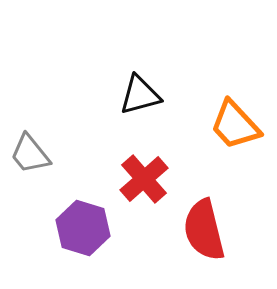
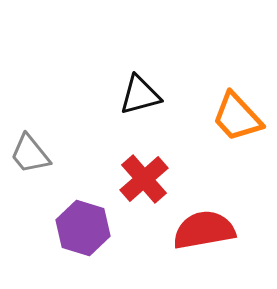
orange trapezoid: moved 2 px right, 8 px up
red semicircle: rotated 94 degrees clockwise
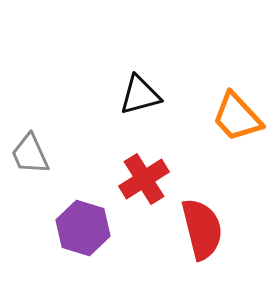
gray trapezoid: rotated 15 degrees clockwise
red cross: rotated 9 degrees clockwise
red semicircle: moved 2 px left, 1 px up; rotated 86 degrees clockwise
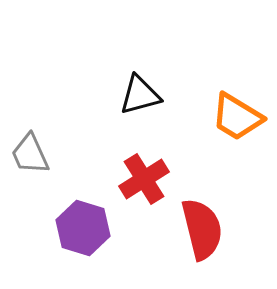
orange trapezoid: rotated 16 degrees counterclockwise
